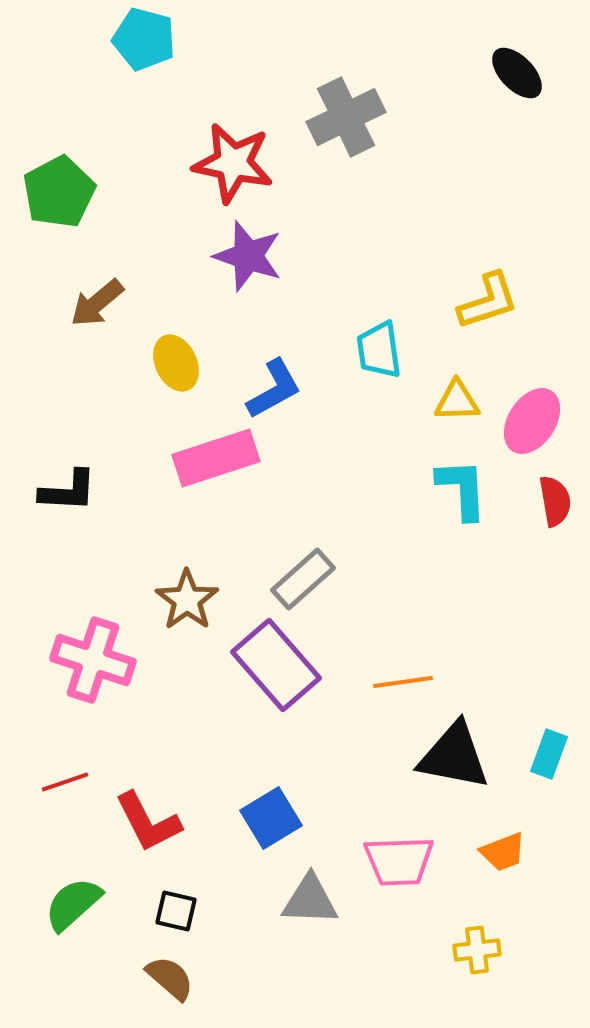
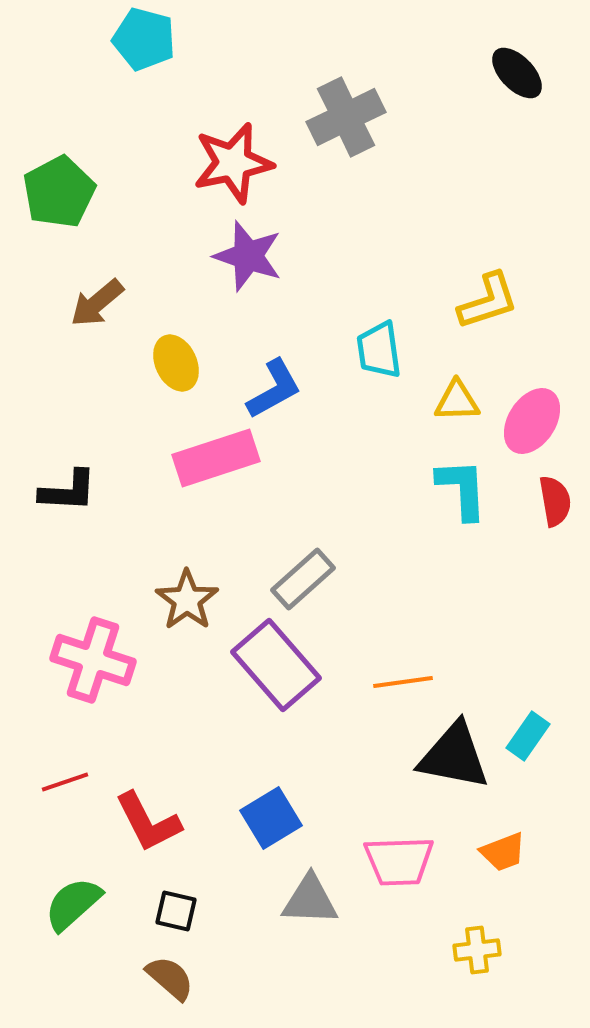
red star: rotated 24 degrees counterclockwise
cyan rectangle: moved 21 px left, 18 px up; rotated 15 degrees clockwise
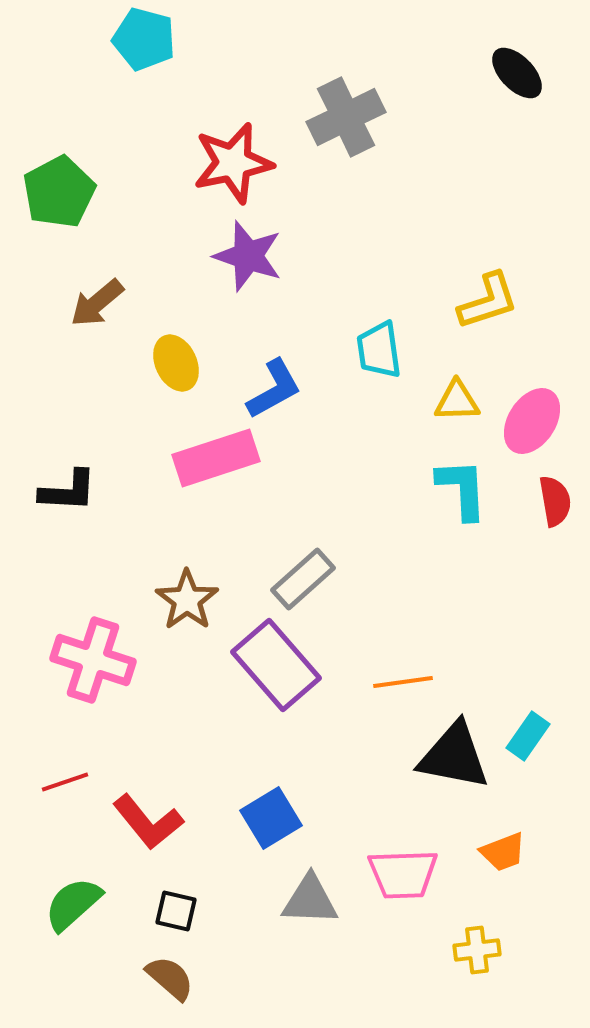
red L-shape: rotated 12 degrees counterclockwise
pink trapezoid: moved 4 px right, 13 px down
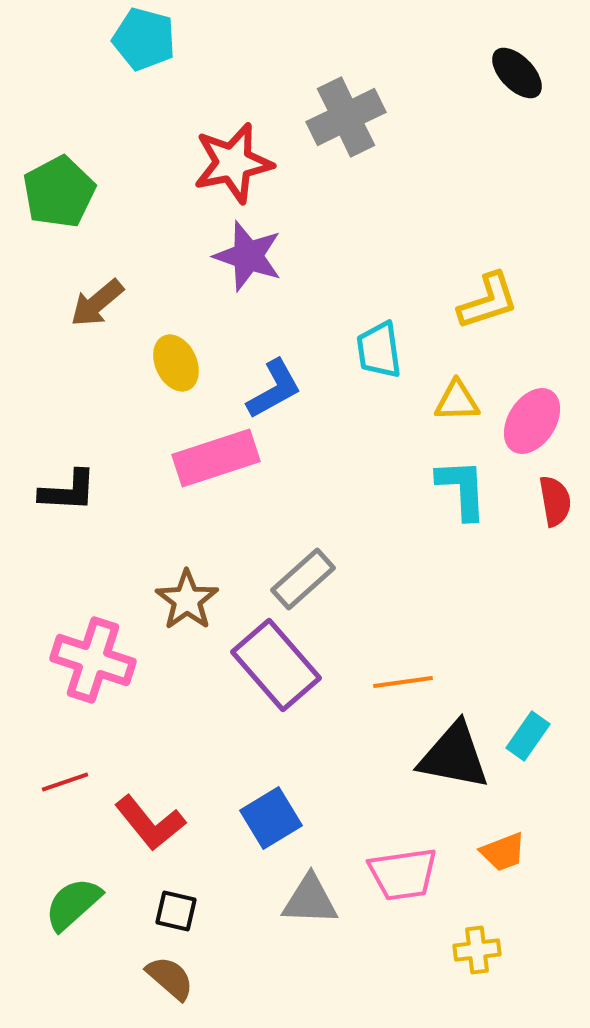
red L-shape: moved 2 px right, 1 px down
pink trapezoid: rotated 6 degrees counterclockwise
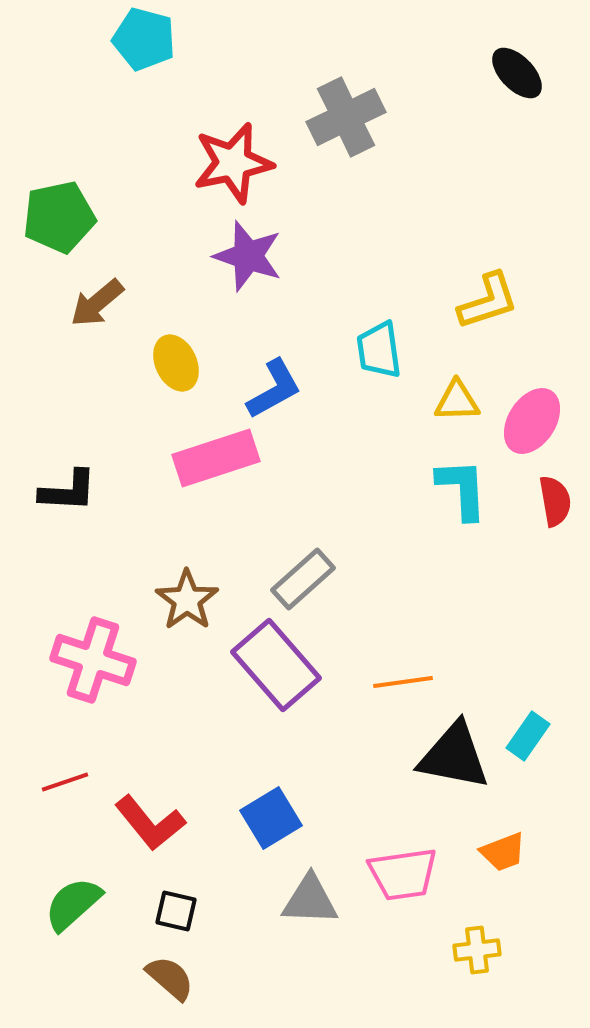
green pentagon: moved 25 px down; rotated 16 degrees clockwise
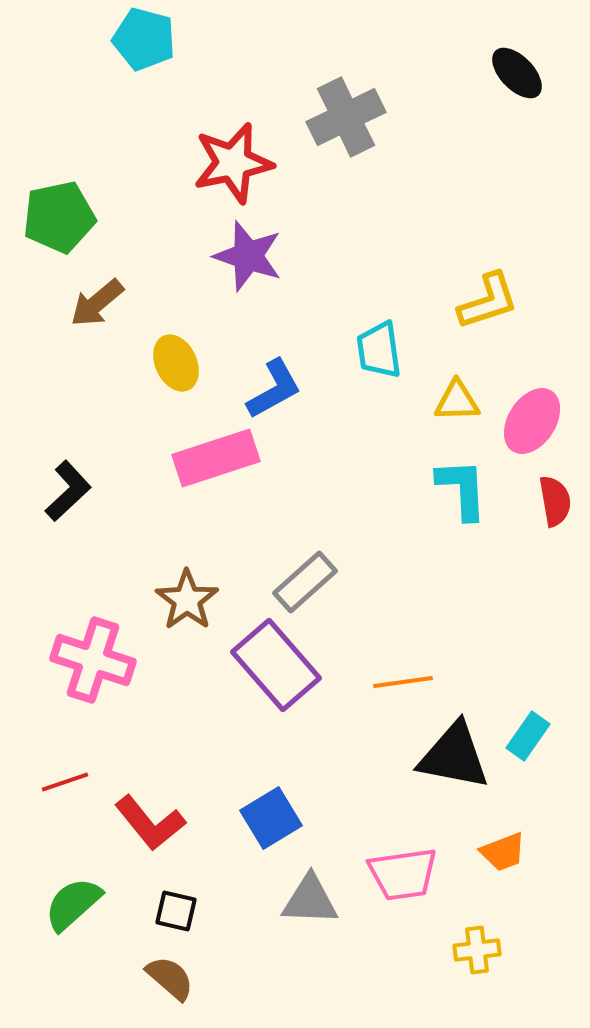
black L-shape: rotated 46 degrees counterclockwise
gray rectangle: moved 2 px right, 3 px down
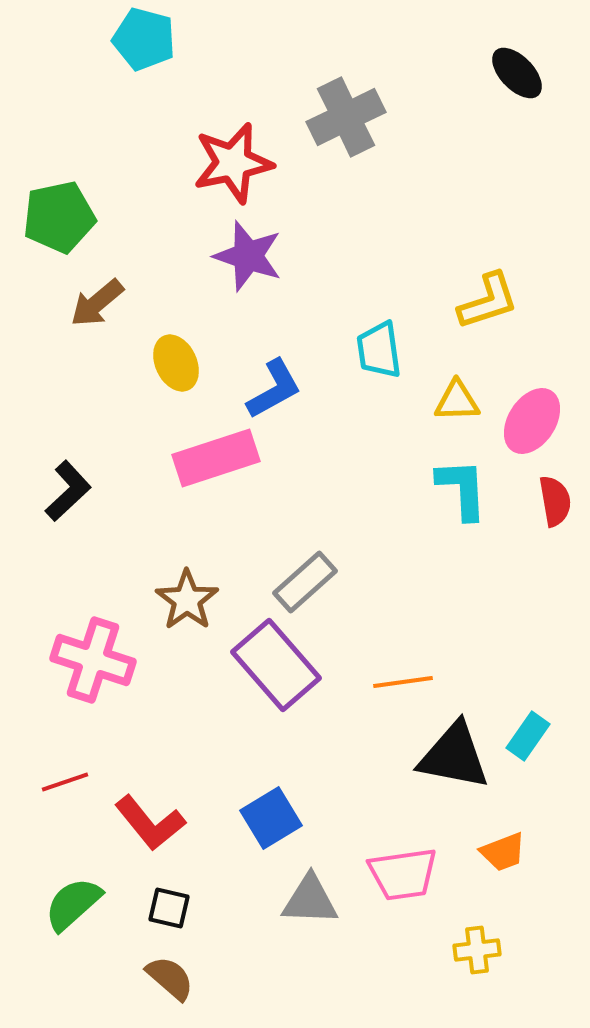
black square: moved 7 px left, 3 px up
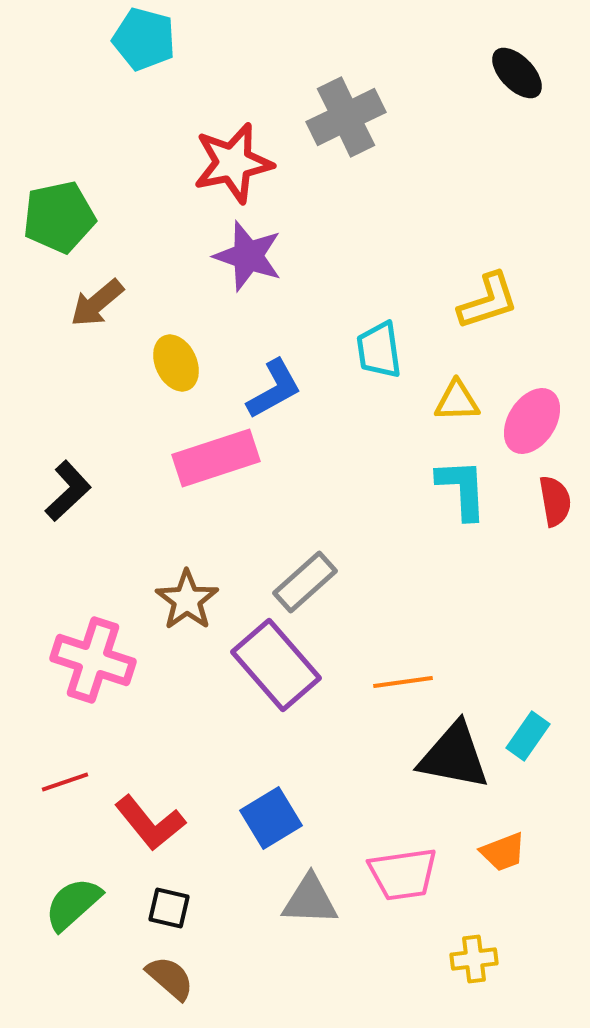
yellow cross: moved 3 px left, 9 px down
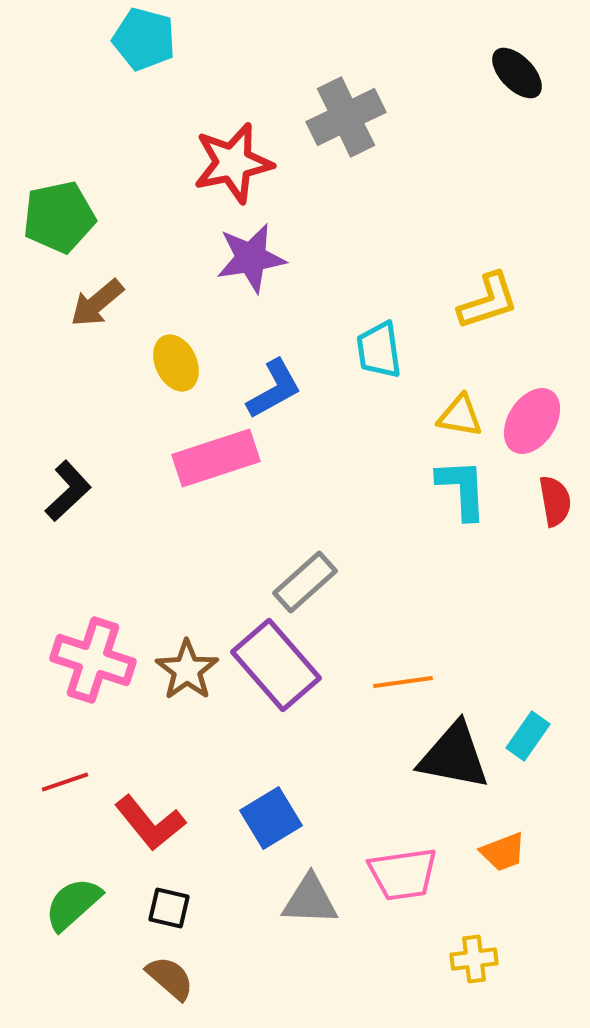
purple star: moved 3 px right, 2 px down; rotated 28 degrees counterclockwise
yellow triangle: moved 3 px right, 15 px down; rotated 12 degrees clockwise
brown star: moved 70 px down
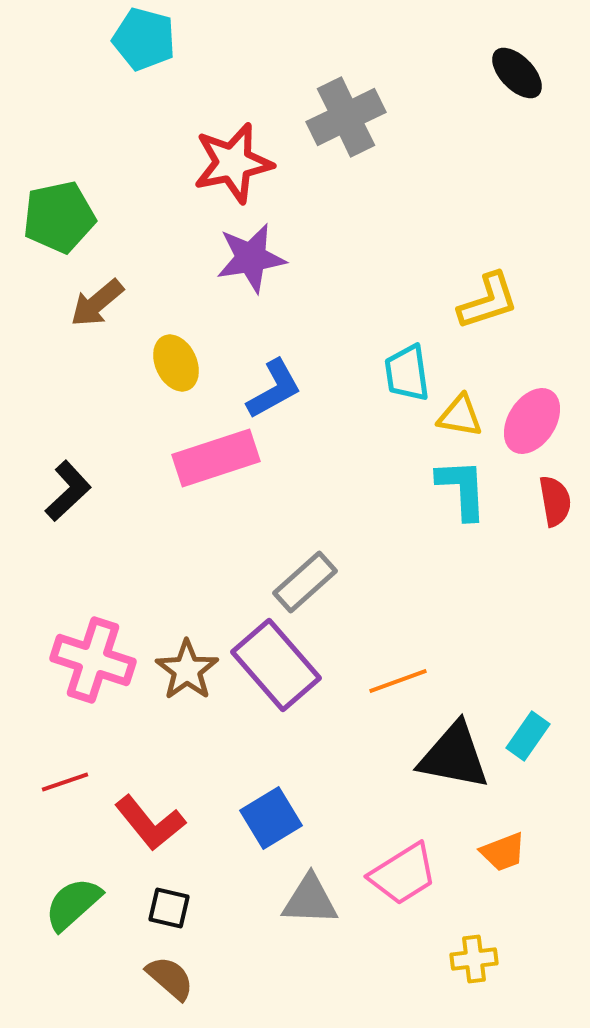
cyan trapezoid: moved 28 px right, 23 px down
orange line: moved 5 px left, 1 px up; rotated 12 degrees counterclockwise
pink trapezoid: rotated 24 degrees counterclockwise
